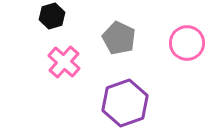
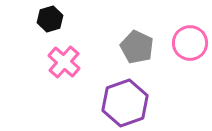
black hexagon: moved 2 px left, 3 px down
gray pentagon: moved 18 px right, 9 px down
pink circle: moved 3 px right
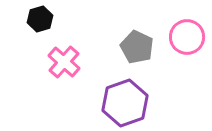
black hexagon: moved 10 px left
pink circle: moved 3 px left, 6 px up
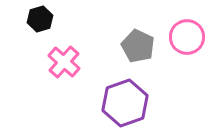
gray pentagon: moved 1 px right, 1 px up
